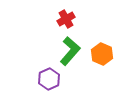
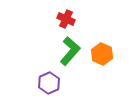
red cross: rotated 36 degrees counterclockwise
purple hexagon: moved 4 px down
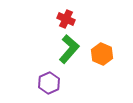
green L-shape: moved 1 px left, 2 px up
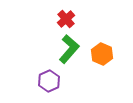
red cross: rotated 24 degrees clockwise
purple hexagon: moved 2 px up
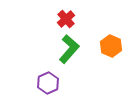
orange hexagon: moved 9 px right, 8 px up
purple hexagon: moved 1 px left, 2 px down
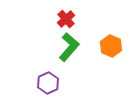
green L-shape: moved 2 px up
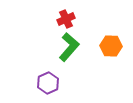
red cross: rotated 18 degrees clockwise
orange hexagon: rotated 20 degrees counterclockwise
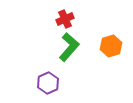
red cross: moved 1 px left
orange hexagon: rotated 20 degrees counterclockwise
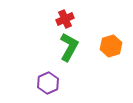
green L-shape: rotated 12 degrees counterclockwise
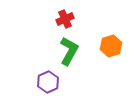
green L-shape: moved 4 px down
purple hexagon: moved 1 px up
